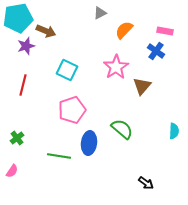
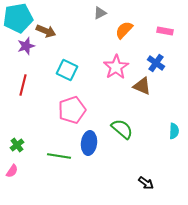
blue cross: moved 12 px down
brown triangle: rotated 48 degrees counterclockwise
green cross: moved 7 px down
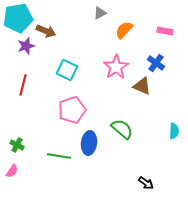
green cross: rotated 24 degrees counterclockwise
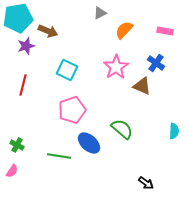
brown arrow: moved 2 px right
blue ellipse: rotated 55 degrees counterclockwise
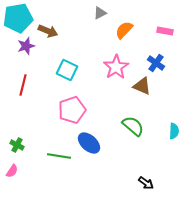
green semicircle: moved 11 px right, 3 px up
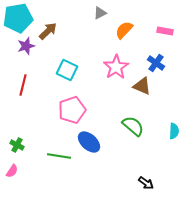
brown arrow: rotated 66 degrees counterclockwise
blue ellipse: moved 1 px up
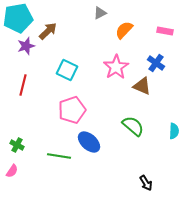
black arrow: rotated 21 degrees clockwise
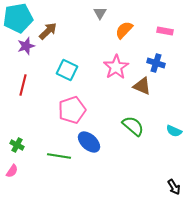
gray triangle: rotated 32 degrees counterclockwise
blue cross: rotated 18 degrees counterclockwise
cyan semicircle: rotated 112 degrees clockwise
black arrow: moved 28 px right, 4 px down
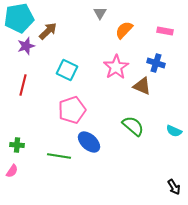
cyan pentagon: moved 1 px right
green cross: rotated 24 degrees counterclockwise
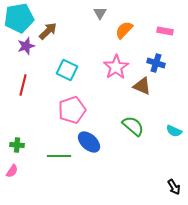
green line: rotated 10 degrees counterclockwise
